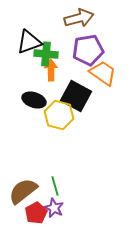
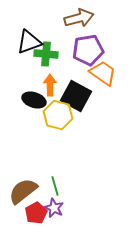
orange arrow: moved 1 px left, 15 px down
yellow hexagon: moved 1 px left
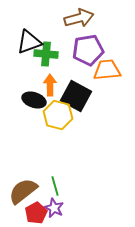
orange trapezoid: moved 4 px right, 3 px up; rotated 40 degrees counterclockwise
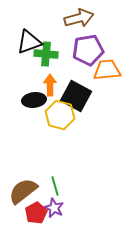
black ellipse: rotated 25 degrees counterclockwise
yellow hexagon: moved 2 px right
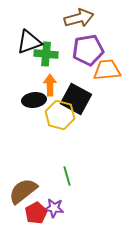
black square: moved 3 px down
green line: moved 12 px right, 10 px up
purple star: rotated 18 degrees counterclockwise
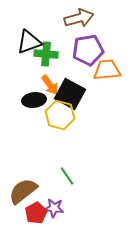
orange arrow: rotated 145 degrees clockwise
black square: moved 6 px left, 5 px up
green line: rotated 18 degrees counterclockwise
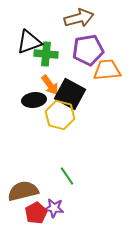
brown semicircle: rotated 24 degrees clockwise
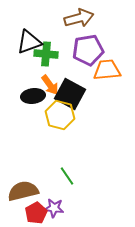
black ellipse: moved 1 px left, 4 px up
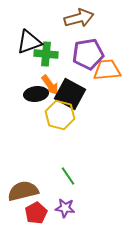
purple pentagon: moved 4 px down
black ellipse: moved 3 px right, 2 px up
green line: moved 1 px right
purple star: moved 11 px right
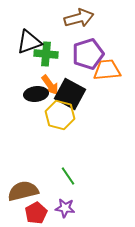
purple pentagon: rotated 8 degrees counterclockwise
